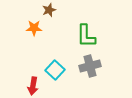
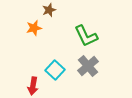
orange star: rotated 14 degrees counterclockwise
green L-shape: rotated 25 degrees counterclockwise
gray cross: moved 2 px left; rotated 25 degrees counterclockwise
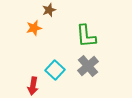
green L-shape: rotated 20 degrees clockwise
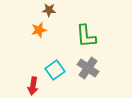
brown star: rotated 24 degrees clockwise
orange star: moved 5 px right, 2 px down
gray cross: moved 2 px down; rotated 15 degrees counterclockwise
cyan square: rotated 12 degrees clockwise
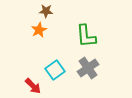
brown star: moved 3 px left, 1 px down
orange star: rotated 14 degrees counterclockwise
gray cross: rotated 20 degrees clockwise
red arrow: rotated 54 degrees counterclockwise
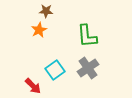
green L-shape: moved 1 px right
